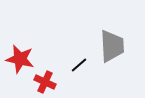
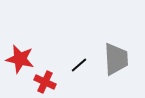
gray trapezoid: moved 4 px right, 13 px down
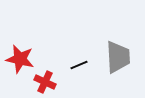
gray trapezoid: moved 2 px right, 2 px up
black line: rotated 18 degrees clockwise
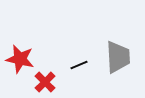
red cross: rotated 20 degrees clockwise
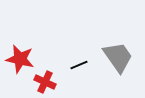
gray trapezoid: rotated 32 degrees counterclockwise
red cross: rotated 20 degrees counterclockwise
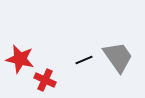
black line: moved 5 px right, 5 px up
red cross: moved 2 px up
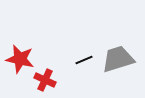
gray trapezoid: moved 2 px down; rotated 72 degrees counterclockwise
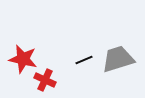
red star: moved 3 px right
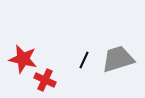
black line: rotated 42 degrees counterclockwise
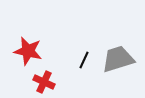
red star: moved 5 px right, 8 px up
red cross: moved 1 px left, 2 px down
